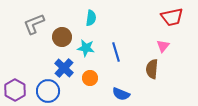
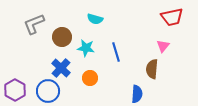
cyan semicircle: moved 4 px right, 1 px down; rotated 98 degrees clockwise
blue cross: moved 3 px left
blue semicircle: moved 16 px right; rotated 108 degrees counterclockwise
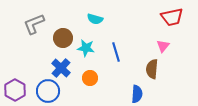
brown circle: moved 1 px right, 1 px down
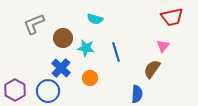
brown semicircle: rotated 30 degrees clockwise
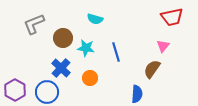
blue circle: moved 1 px left, 1 px down
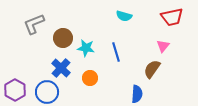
cyan semicircle: moved 29 px right, 3 px up
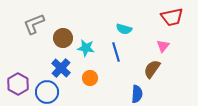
cyan semicircle: moved 13 px down
purple hexagon: moved 3 px right, 6 px up
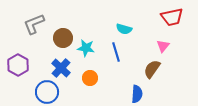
purple hexagon: moved 19 px up
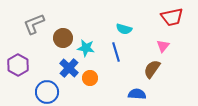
blue cross: moved 8 px right
blue semicircle: rotated 90 degrees counterclockwise
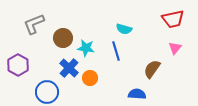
red trapezoid: moved 1 px right, 2 px down
pink triangle: moved 12 px right, 2 px down
blue line: moved 1 px up
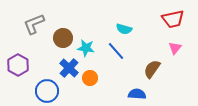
blue line: rotated 24 degrees counterclockwise
blue circle: moved 1 px up
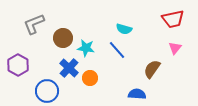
blue line: moved 1 px right, 1 px up
